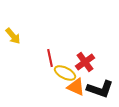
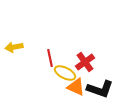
yellow arrow: moved 1 px right, 11 px down; rotated 120 degrees clockwise
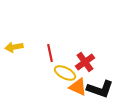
red line: moved 5 px up
orange triangle: moved 2 px right
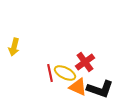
yellow arrow: rotated 66 degrees counterclockwise
red line: moved 20 px down
